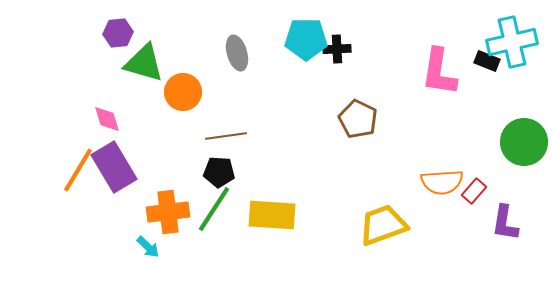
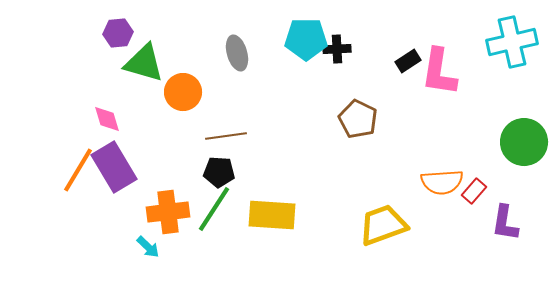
black rectangle: moved 79 px left; rotated 55 degrees counterclockwise
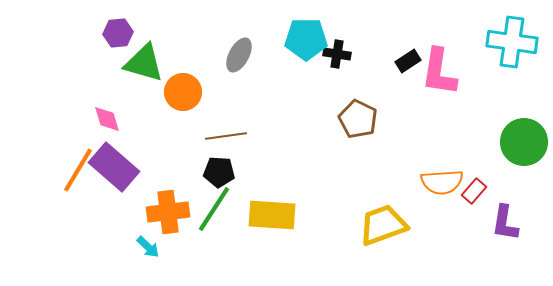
cyan cross: rotated 21 degrees clockwise
black cross: moved 5 px down; rotated 12 degrees clockwise
gray ellipse: moved 2 px right, 2 px down; rotated 44 degrees clockwise
purple rectangle: rotated 18 degrees counterclockwise
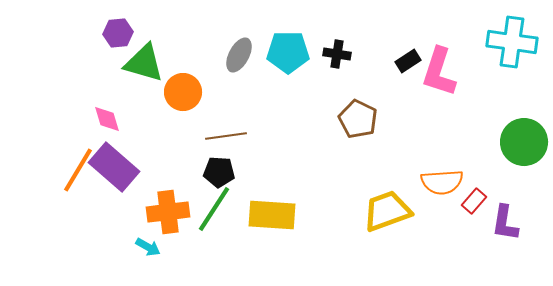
cyan pentagon: moved 18 px left, 13 px down
pink L-shape: rotated 9 degrees clockwise
red rectangle: moved 10 px down
yellow trapezoid: moved 4 px right, 14 px up
cyan arrow: rotated 15 degrees counterclockwise
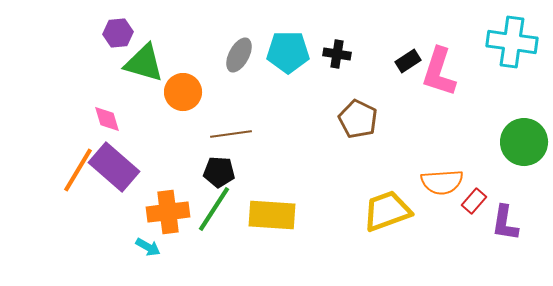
brown line: moved 5 px right, 2 px up
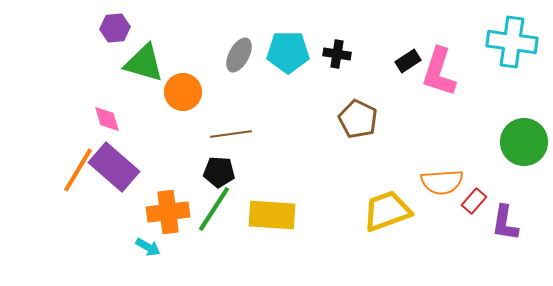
purple hexagon: moved 3 px left, 5 px up
